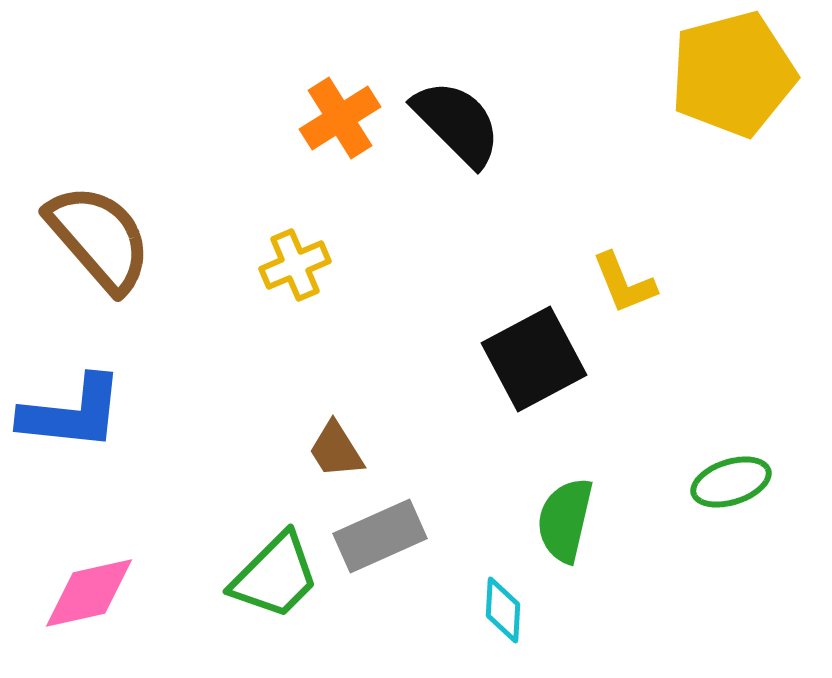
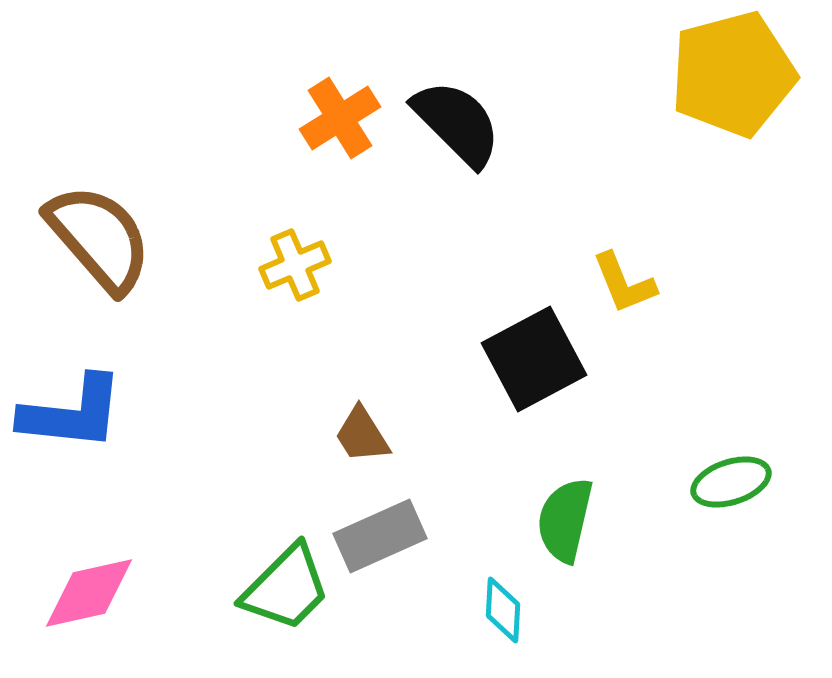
brown trapezoid: moved 26 px right, 15 px up
green trapezoid: moved 11 px right, 12 px down
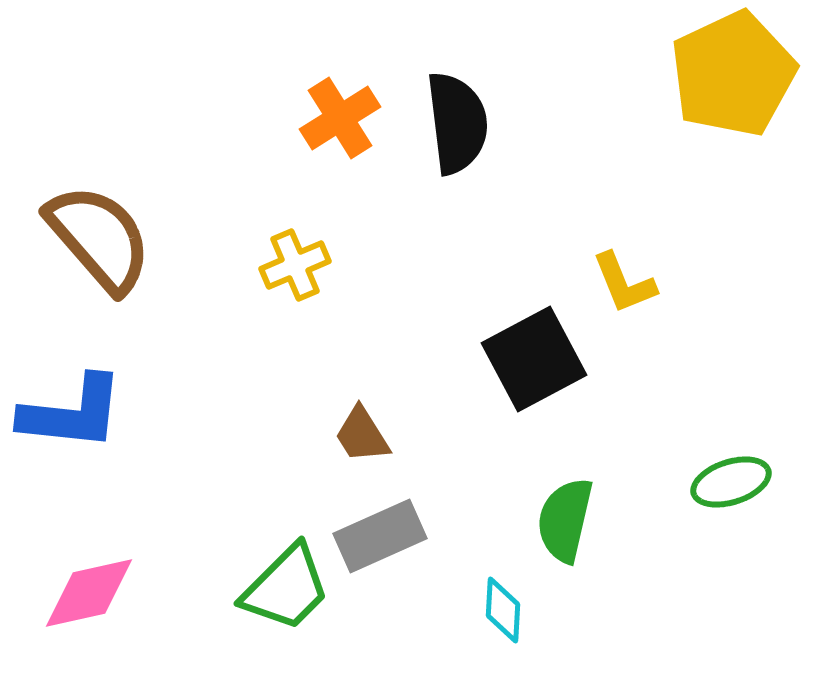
yellow pentagon: rotated 10 degrees counterclockwise
black semicircle: rotated 38 degrees clockwise
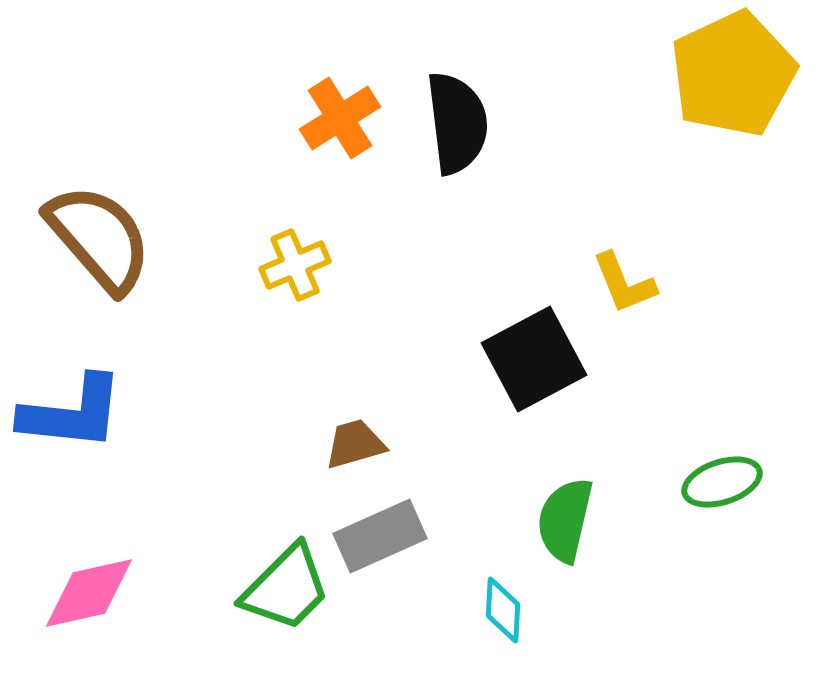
brown trapezoid: moved 7 px left, 9 px down; rotated 106 degrees clockwise
green ellipse: moved 9 px left
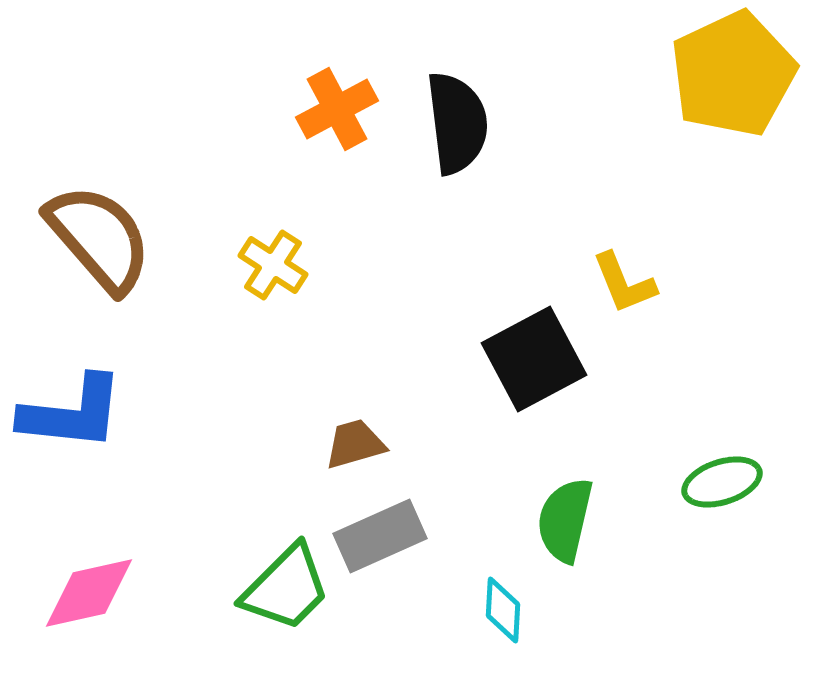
orange cross: moved 3 px left, 9 px up; rotated 4 degrees clockwise
yellow cross: moved 22 px left; rotated 34 degrees counterclockwise
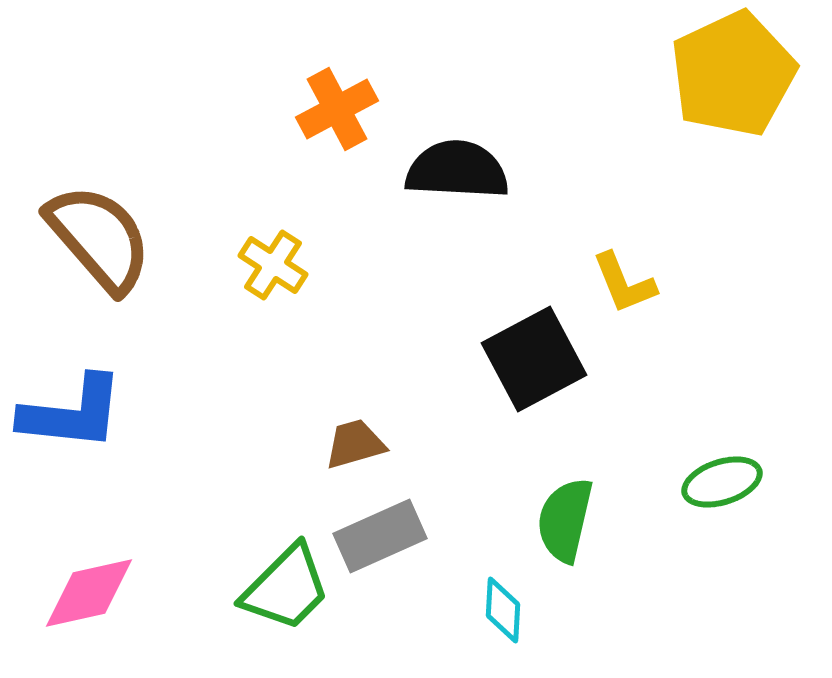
black semicircle: moved 47 px down; rotated 80 degrees counterclockwise
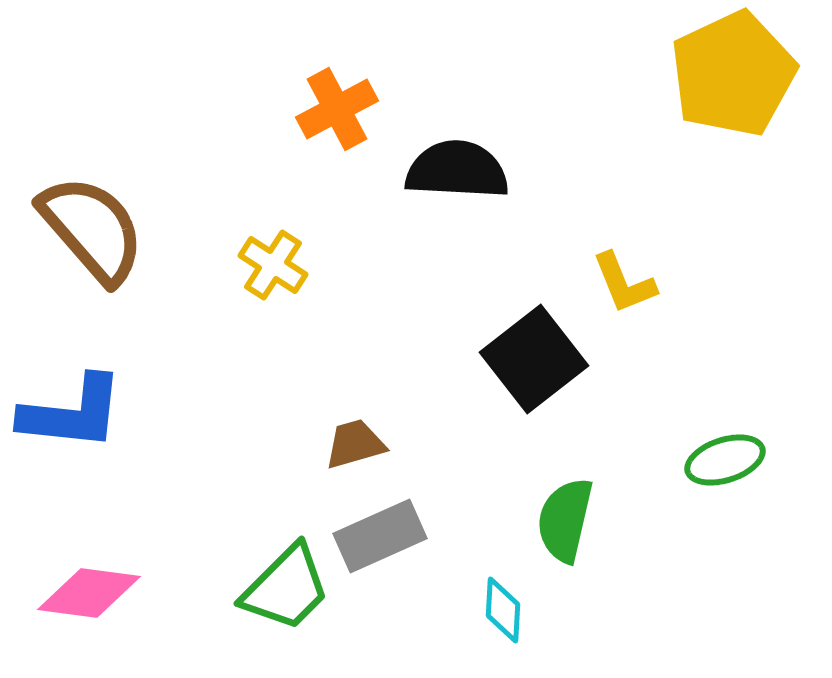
brown semicircle: moved 7 px left, 9 px up
black square: rotated 10 degrees counterclockwise
green ellipse: moved 3 px right, 22 px up
pink diamond: rotated 20 degrees clockwise
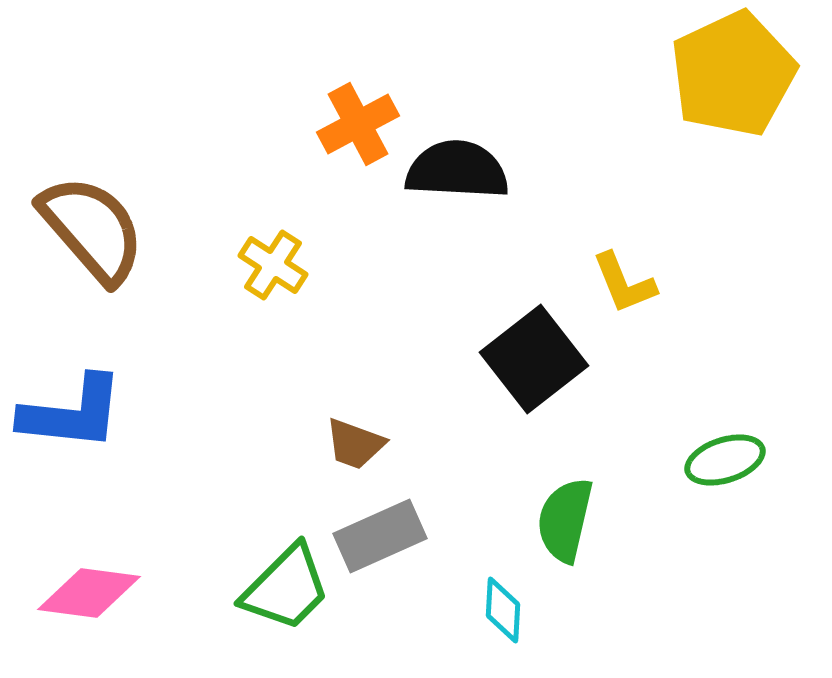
orange cross: moved 21 px right, 15 px down
brown trapezoid: rotated 144 degrees counterclockwise
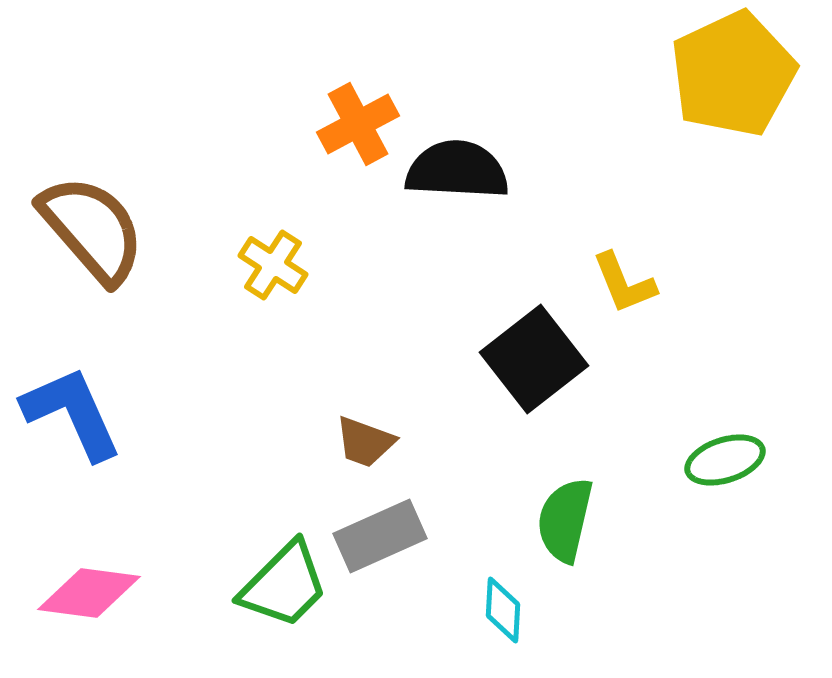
blue L-shape: rotated 120 degrees counterclockwise
brown trapezoid: moved 10 px right, 2 px up
green trapezoid: moved 2 px left, 3 px up
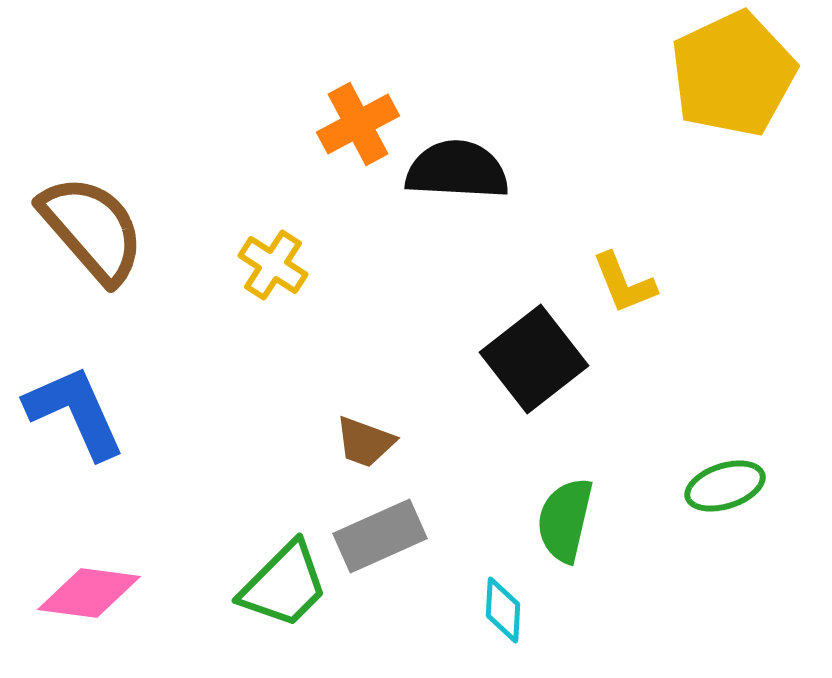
blue L-shape: moved 3 px right, 1 px up
green ellipse: moved 26 px down
